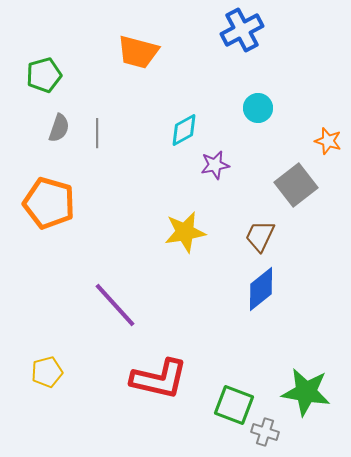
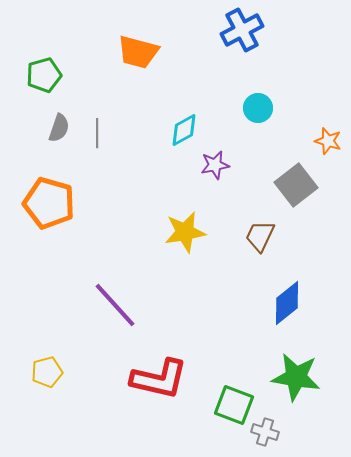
blue diamond: moved 26 px right, 14 px down
green star: moved 10 px left, 15 px up
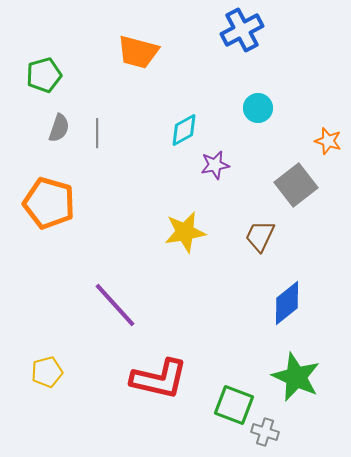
green star: rotated 15 degrees clockwise
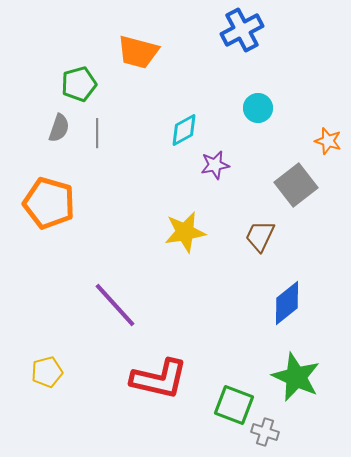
green pentagon: moved 35 px right, 9 px down
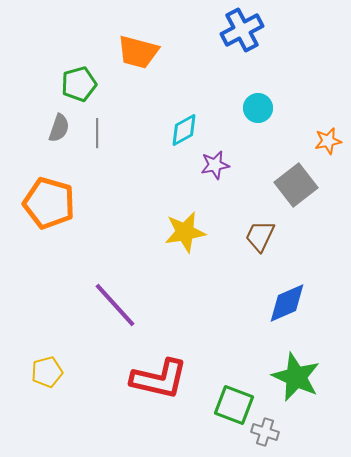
orange star: rotated 28 degrees counterclockwise
blue diamond: rotated 15 degrees clockwise
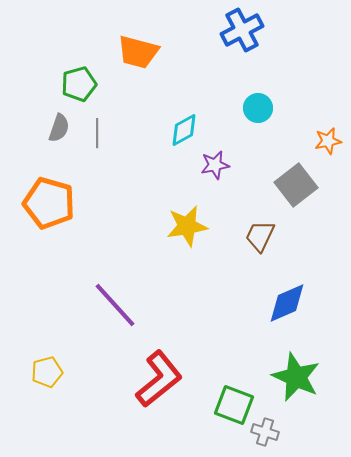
yellow star: moved 2 px right, 6 px up
red L-shape: rotated 52 degrees counterclockwise
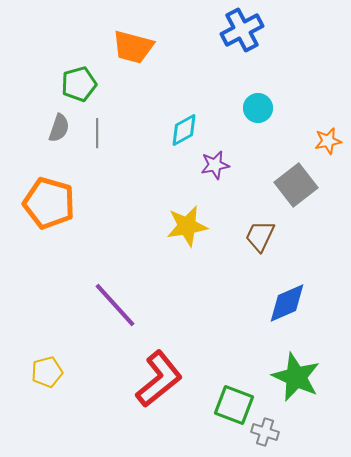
orange trapezoid: moved 5 px left, 5 px up
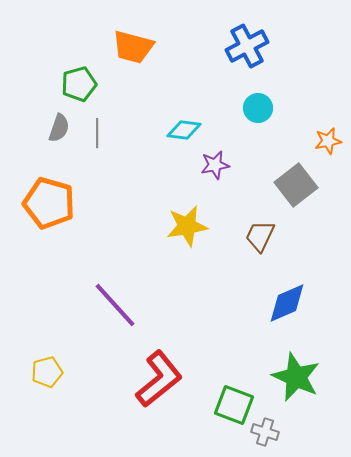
blue cross: moved 5 px right, 16 px down
cyan diamond: rotated 36 degrees clockwise
